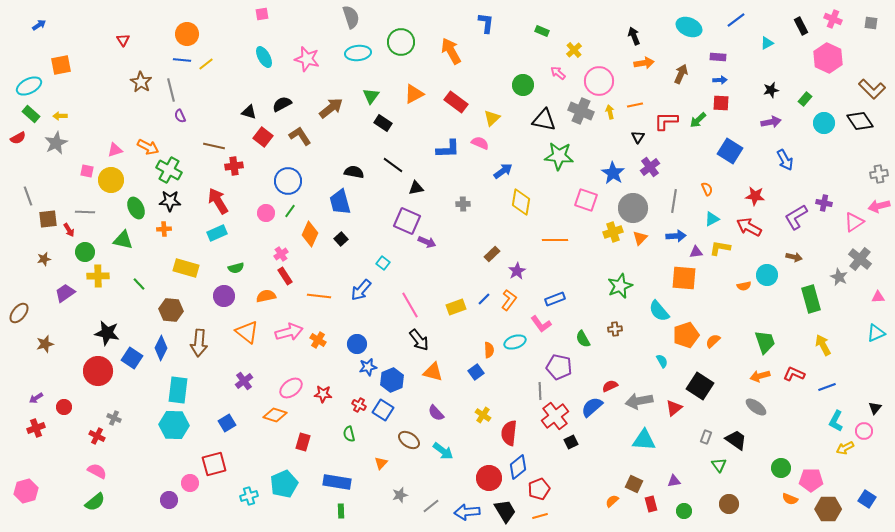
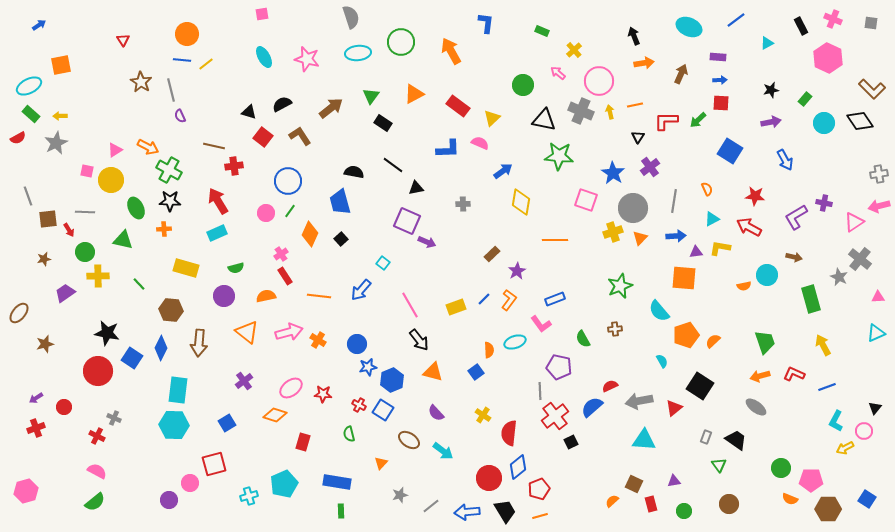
red rectangle at (456, 102): moved 2 px right, 4 px down
pink triangle at (115, 150): rotated 14 degrees counterclockwise
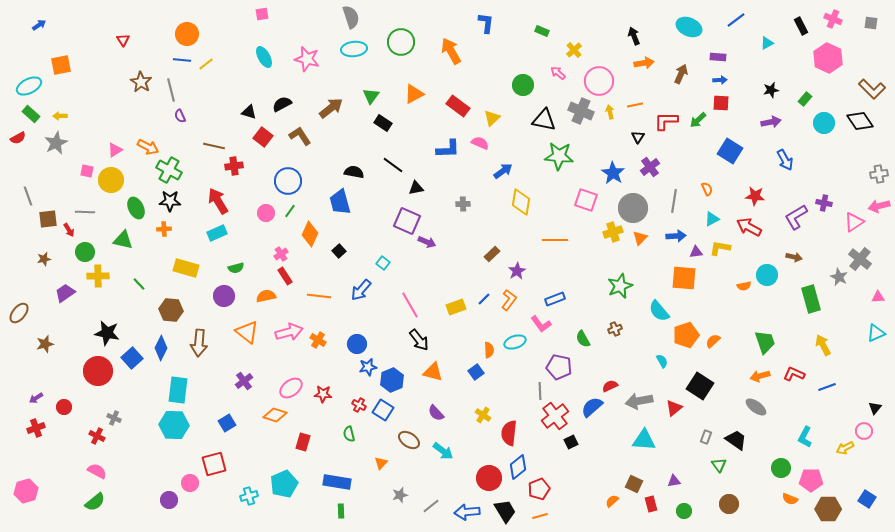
cyan ellipse at (358, 53): moved 4 px left, 4 px up
black square at (341, 239): moved 2 px left, 12 px down
brown cross at (615, 329): rotated 16 degrees counterclockwise
blue square at (132, 358): rotated 15 degrees clockwise
cyan L-shape at (836, 421): moved 31 px left, 16 px down
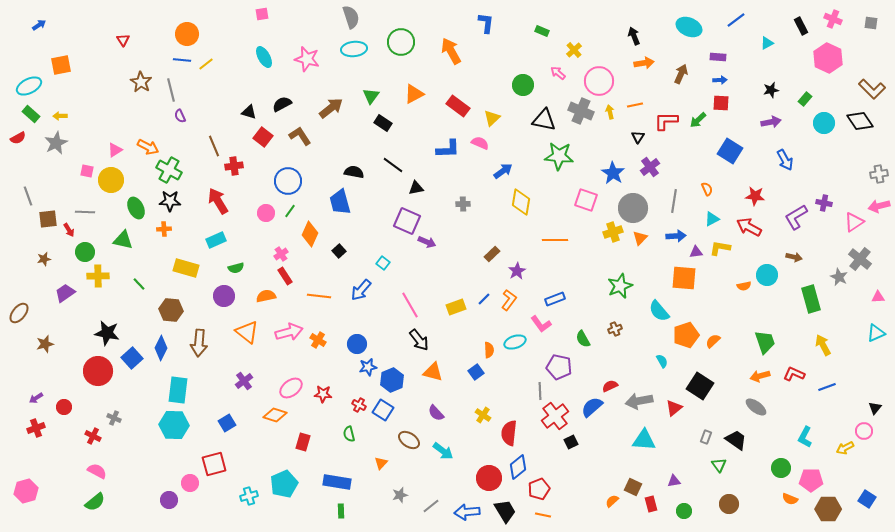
brown line at (214, 146): rotated 55 degrees clockwise
cyan rectangle at (217, 233): moved 1 px left, 7 px down
red cross at (97, 436): moved 4 px left
brown square at (634, 484): moved 1 px left, 3 px down
orange line at (540, 516): moved 3 px right, 1 px up; rotated 28 degrees clockwise
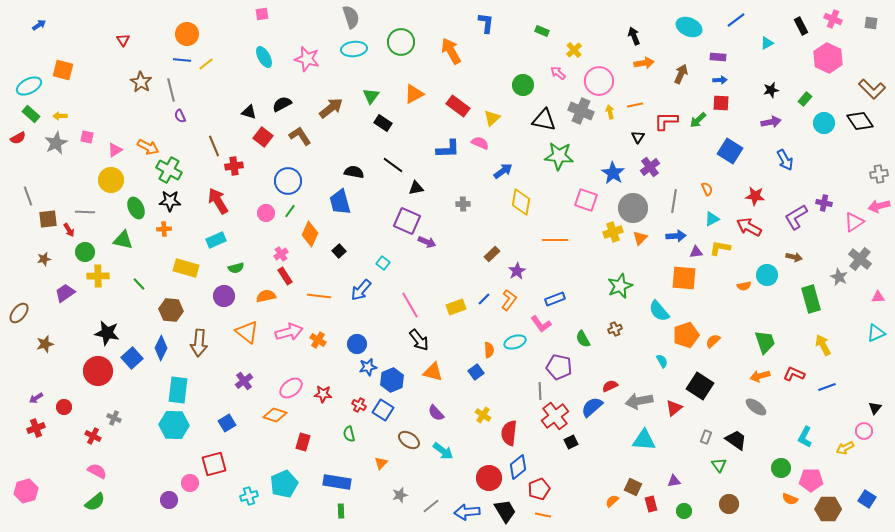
orange square at (61, 65): moved 2 px right, 5 px down; rotated 25 degrees clockwise
pink square at (87, 171): moved 34 px up
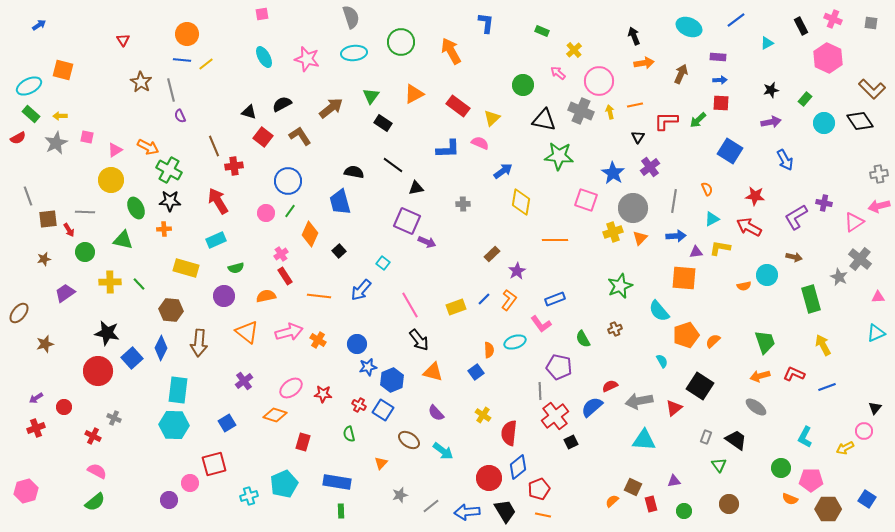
cyan ellipse at (354, 49): moved 4 px down
yellow cross at (98, 276): moved 12 px right, 6 px down
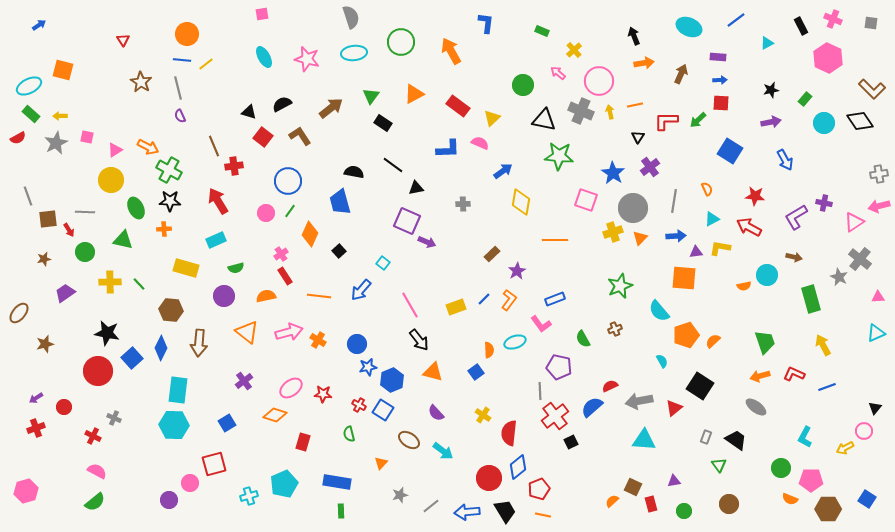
gray line at (171, 90): moved 7 px right, 2 px up
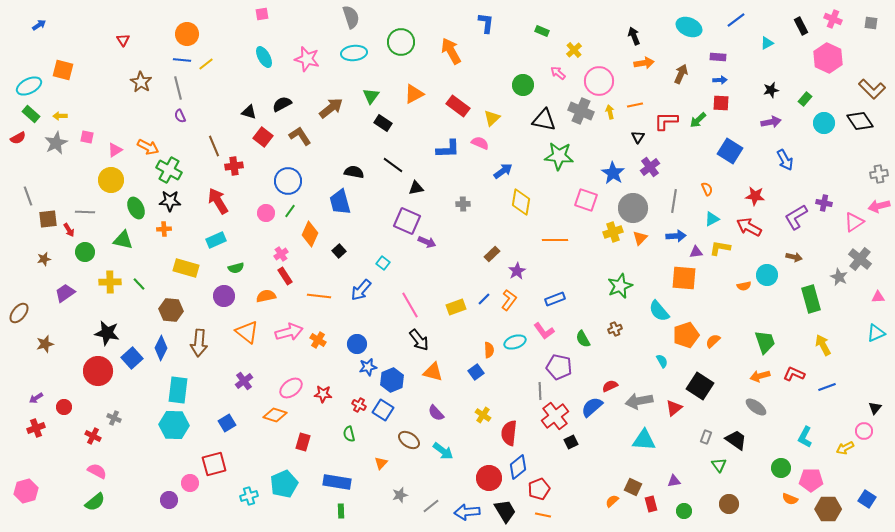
pink L-shape at (541, 324): moved 3 px right, 7 px down
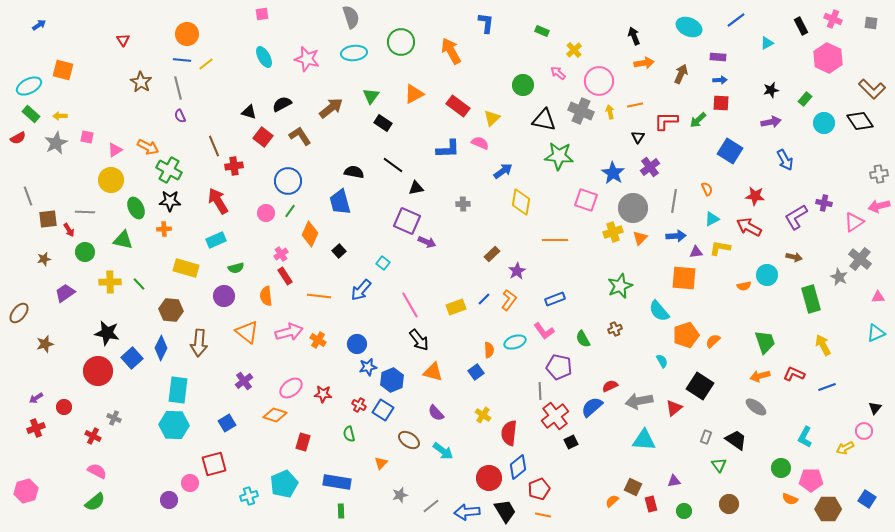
orange semicircle at (266, 296): rotated 84 degrees counterclockwise
